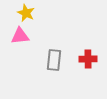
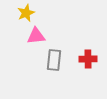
yellow star: rotated 24 degrees clockwise
pink triangle: moved 16 px right
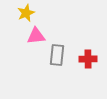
gray rectangle: moved 3 px right, 5 px up
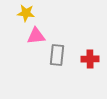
yellow star: rotated 30 degrees clockwise
red cross: moved 2 px right
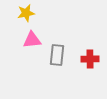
yellow star: rotated 18 degrees counterclockwise
pink triangle: moved 4 px left, 4 px down
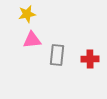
yellow star: moved 1 px right, 1 px down
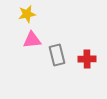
gray rectangle: rotated 20 degrees counterclockwise
red cross: moved 3 px left
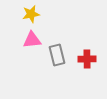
yellow star: moved 4 px right
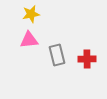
pink triangle: moved 3 px left
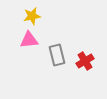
yellow star: moved 1 px right, 2 px down
red cross: moved 2 px left, 2 px down; rotated 30 degrees counterclockwise
